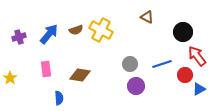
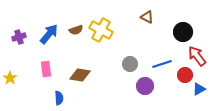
purple circle: moved 9 px right
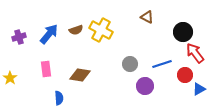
red arrow: moved 2 px left, 3 px up
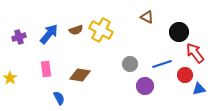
black circle: moved 4 px left
blue triangle: rotated 16 degrees clockwise
blue semicircle: rotated 24 degrees counterclockwise
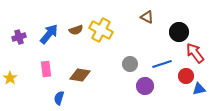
red circle: moved 1 px right, 1 px down
blue semicircle: rotated 136 degrees counterclockwise
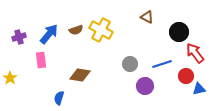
pink rectangle: moved 5 px left, 9 px up
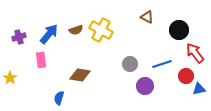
black circle: moved 2 px up
